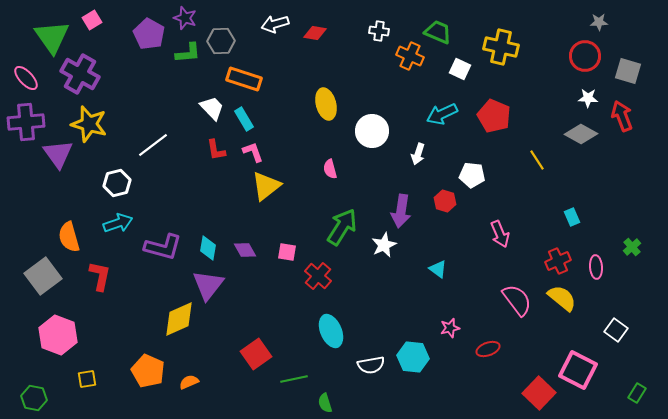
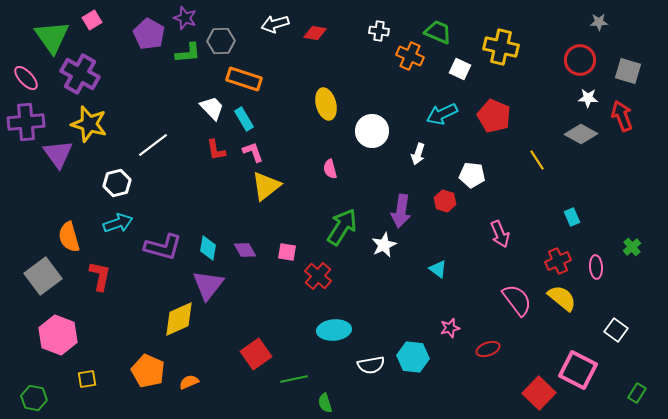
red circle at (585, 56): moved 5 px left, 4 px down
cyan ellipse at (331, 331): moved 3 px right, 1 px up; rotated 72 degrees counterclockwise
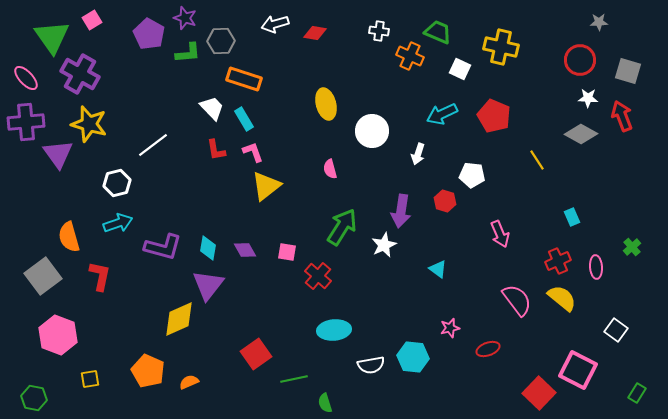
yellow square at (87, 379): moved 3 px right
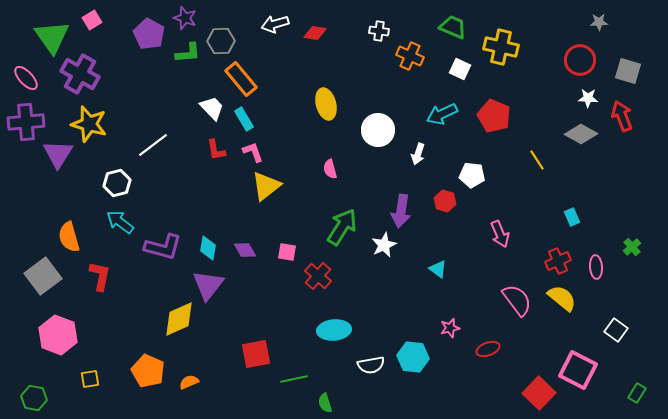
green trapezoid at (438, 32): moved 15 px right, 5 px up
orange rectangle at (244, 79): moved 3 px left; rotated 32 degrees clockwise
white circle at (372, 131): moved 6 px right, 1 px up
purple triangle at (58, 154): rotated 8 degrees clockwise
cyan arrow at (118, 223): moved 2 px right, 1 px up; rotated 124 degrees counterclockwise
red square at (256, 354): rotated 24 degrees clockwise
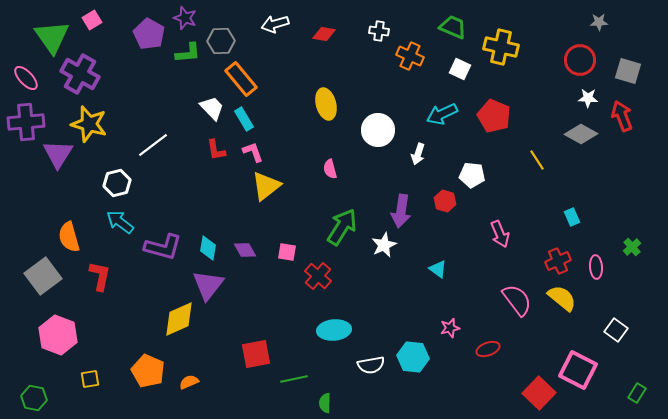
red diamond at (315, 33): moved 9 px right, 1 px down
green semicircle at (325, 403): rotated 18 degrees clockwise
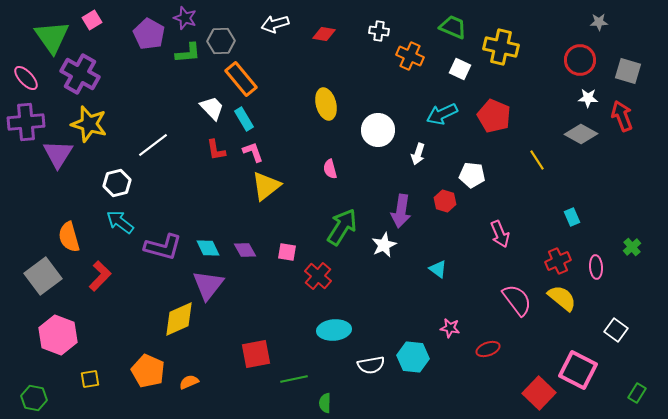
cyan diamond at (208, 248): rotated 35 degrees counterclockwise
red L-shape at (100, 276): rotated 32 degrees clockwise
pink star at (450, 328): rotated 24 degrees clockwise
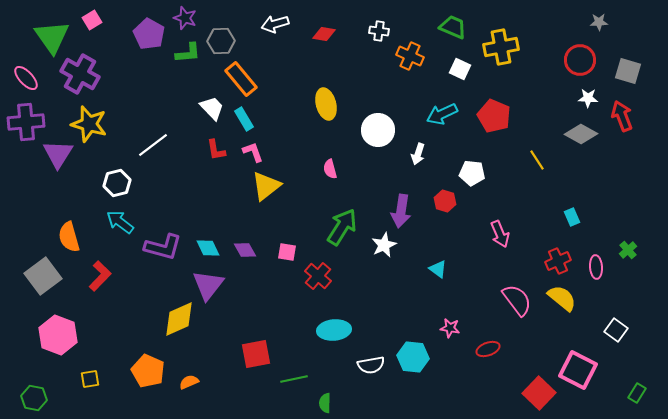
yellow cross at (501, 47): rotated 24 degrees counterclockwise
white pentagon at (472, 175): moved 2 px up
green cross at (632, 247): moved 4 px left, 3 px down
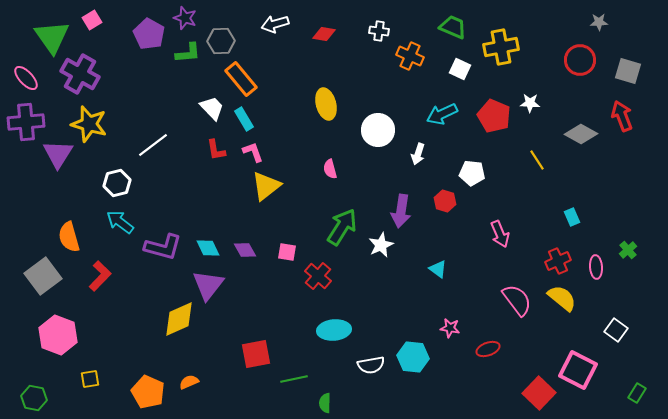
white star at (588, 98): moved 58 px left, 5 px down
white star at (384, 245): moved 3 px left
orange pentagon at (148, 371): moved 21 px down
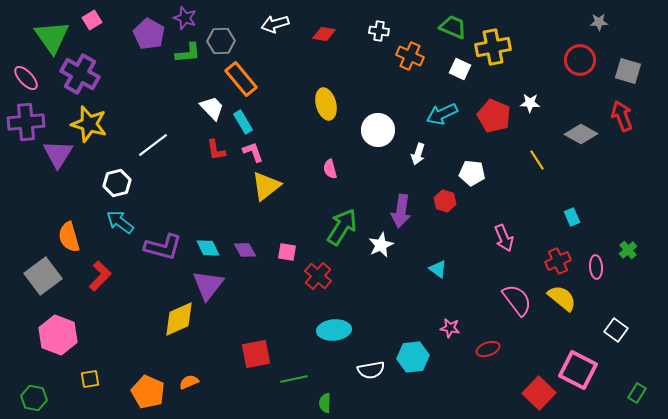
yellow cross at (501, 47): moved 8 px left
cyan rectangle at (244, 119): moved 1 px left, 3 px down
pink arrow at (500, 234): moved 4 px right, 4 px down
cyan hexagon at (413, 357): rotated 12 degrees counterclockwise
white semicircle at (371, 365): moved 5 px down
